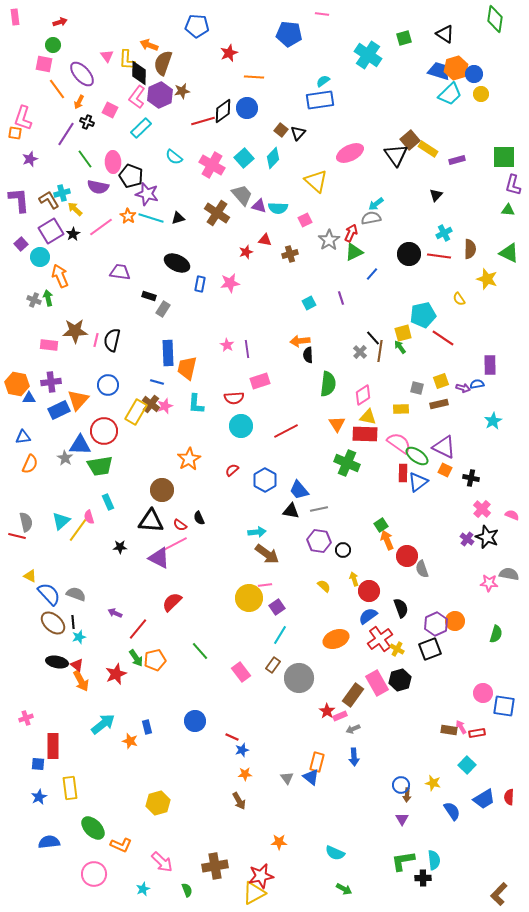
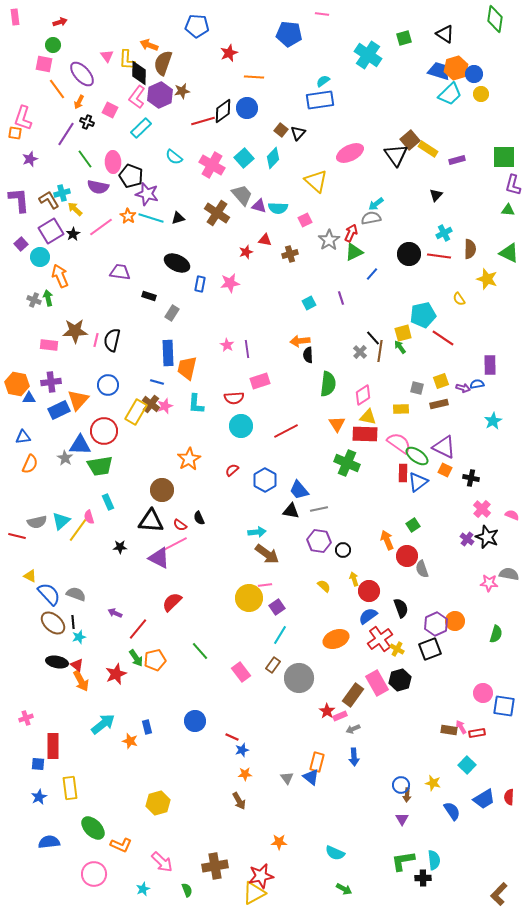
gray rectangle at (163, 309): moved 9 px right, 4 px down
gray semicircle at (26, 522): moved 11 px right; rotated 90 degrees clockwise
green square at (381, 525): moved 32 px right
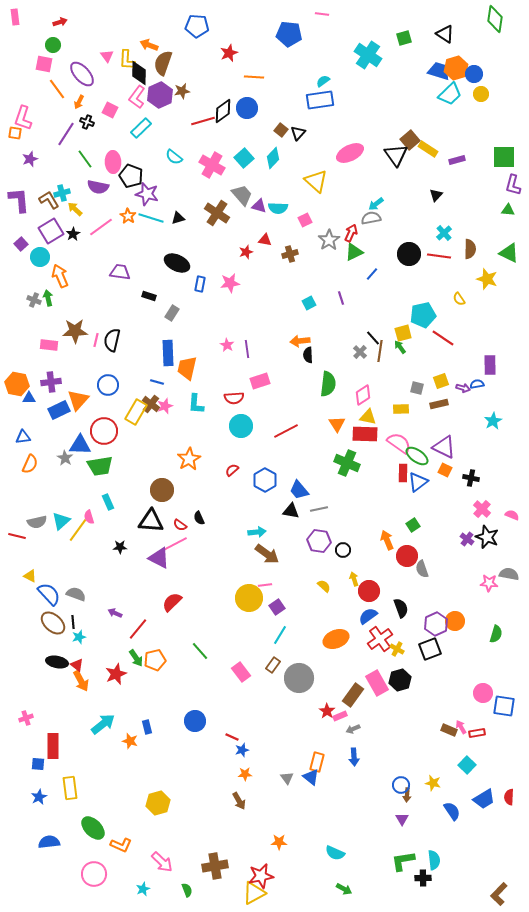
cyan cross at (444, 233): rotated 14 degrees counterclockwise
brown rectangle at (449, 730): rotated 14 degrees clockwise
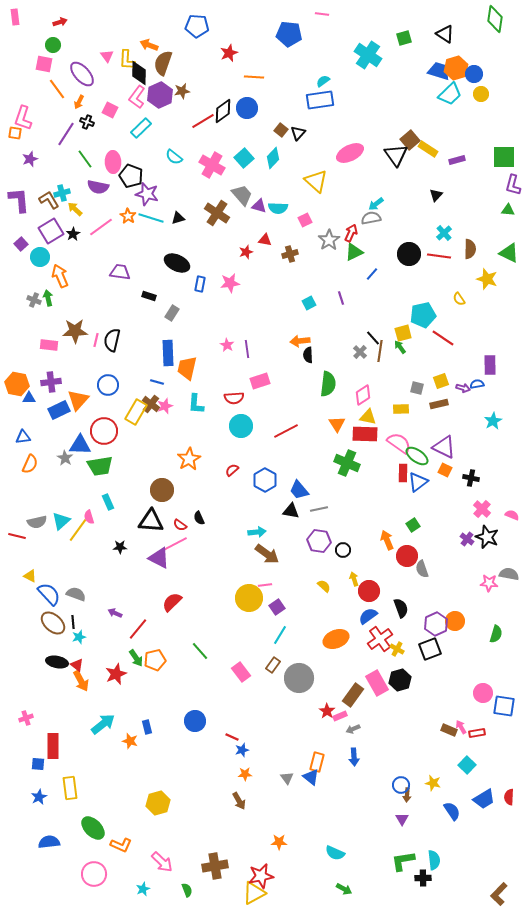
red line at (203, 121): rotated 15 degrees counterclockwise
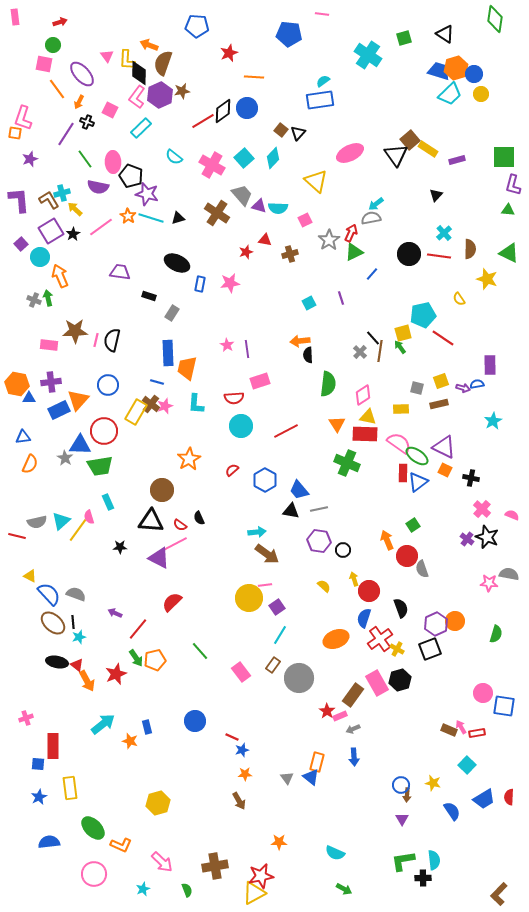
blue semicircle at (368, 616): moved 4 px left, 2 px down; rotated 36 degrees counterclockwise
orange arrow at (81, 681): moved 6 px right
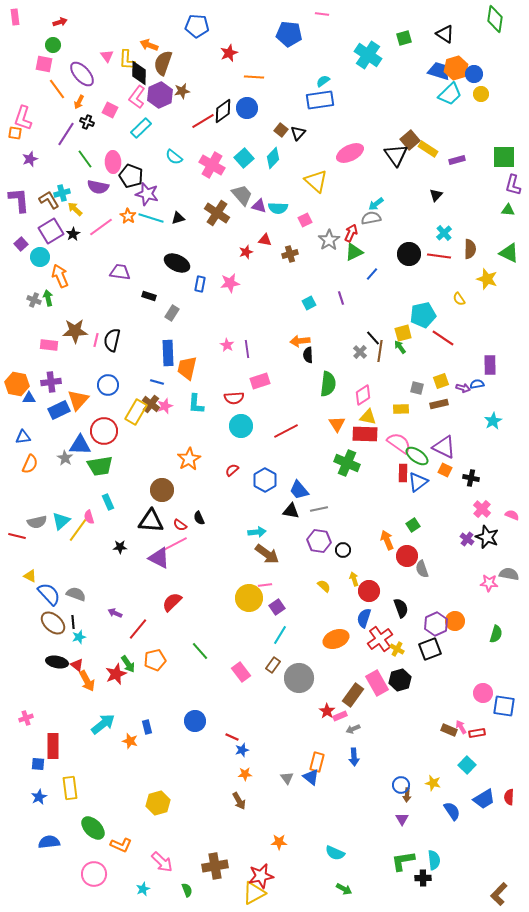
green arrow at (136, 658): moved 8 px left, 6 px down
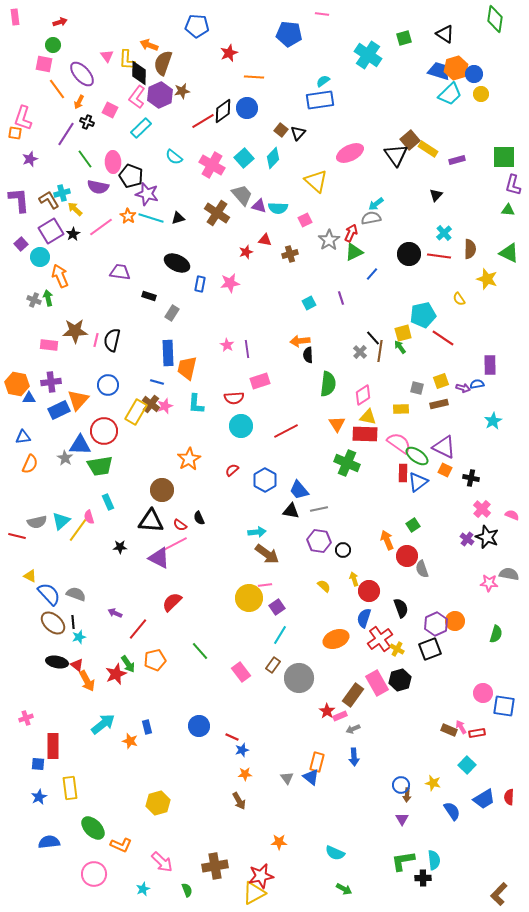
blue circle at (195, 721): moved 4 px right, 5 px down
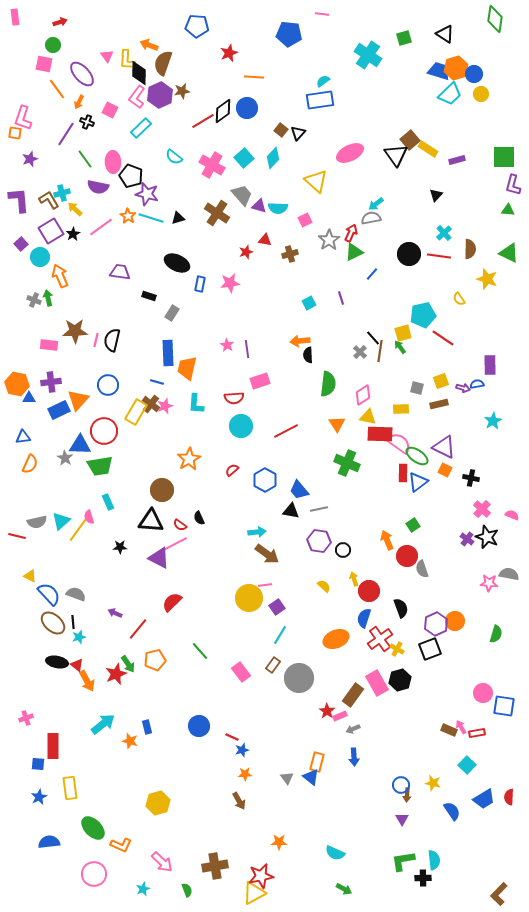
red rectangle at (365, 434): moved 15 px right
